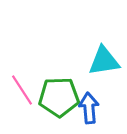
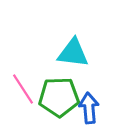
cyan triangle: moved 31 px left, 8 px up; rotated 16 degrees clockwise
pink line: moved 1 px right, 1 px up
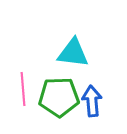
pink line: rotated 28 degrees clockwise
blue arrow: moved 3 px right, 7 px up
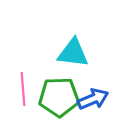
blue arrow: moved 1 px right, 2 px up; rotated 72 degrees clockwise
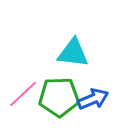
pink line: moved 5 px down; rotated 52 degrees clockwise
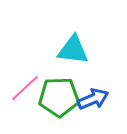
cyan triangle: moved 3 px up
pink line: moved 2 px right, 6 px up
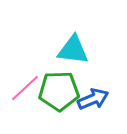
green pentagon: moved 6 px up
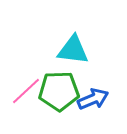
pink line: moved 1 px right, 3 px down
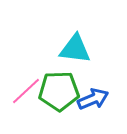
cyan triangle: moved 2 px right, 1 px up
